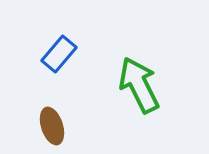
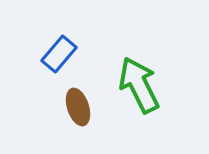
brown ellipse: moved 26 px right, 19 px up
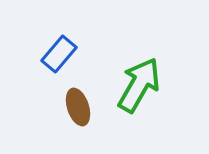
green arrow: rotated 56 degrees clockwise
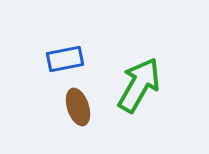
blue rectangle: moved 6 px right, 5 px down; rotated 39 degrees clockwise
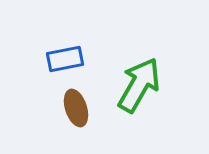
brown ellipse: moved 2 px left, 1 px down
